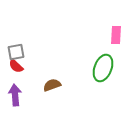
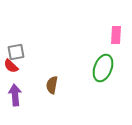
red semicircle: moved 5 px left
brown semicircle: rotated 60 degrees counterclockwise
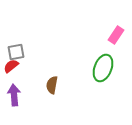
pink rectangle: rotated 30 degrees clockwise
red semicircle: rotated 98 degrees clockwise
purple arrow: moved 1 px left
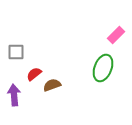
pink rectangle: rotated 12 degrees clockwise
gray square: rotated 12 degrees clockwise
red semicircle: moved 23 px right, 8 px down
brown semicircle: rotated 60 degrees clockwise
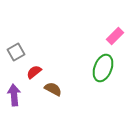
pink rectangle: moved 1 px left, 1 px down
gray square: rotated 30 degrees counterclockwise
red semicircle: moved 2 px up
brown semicircle: moved 1 px right, 4 px down; rotated 48 degrees clockwise
